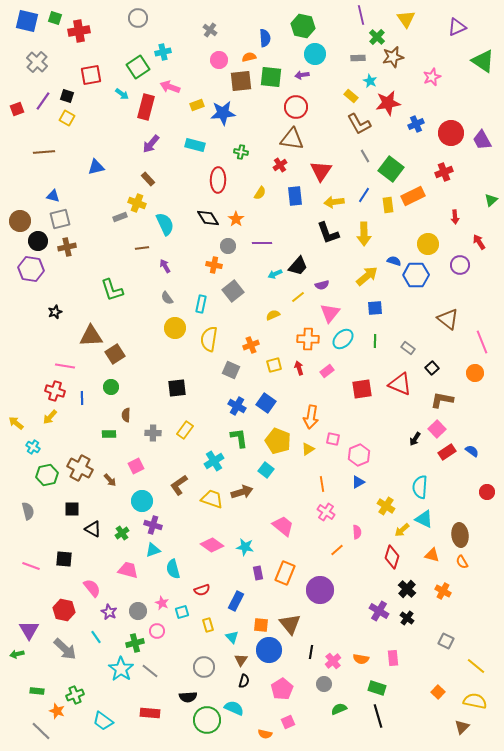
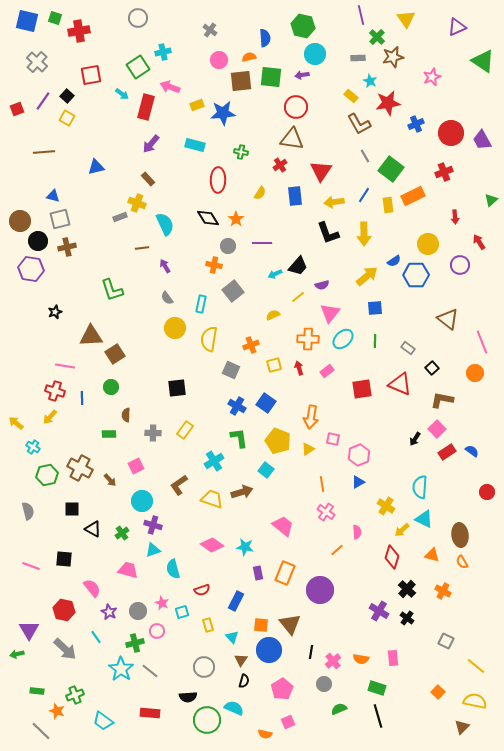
black square at (67, 96): rotated 24 degrees clockwise
blue semicircle at (394, 261): rotated 128 degrees clockwise
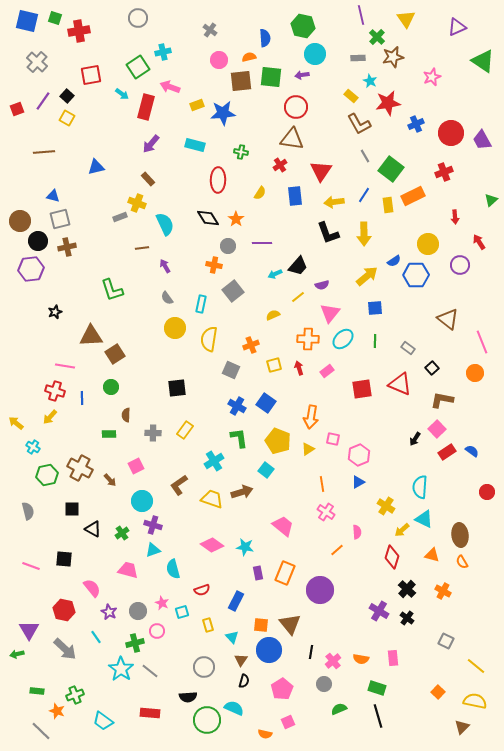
purple hexagon at (31, 269): rotated 15 degrees counterclockwise
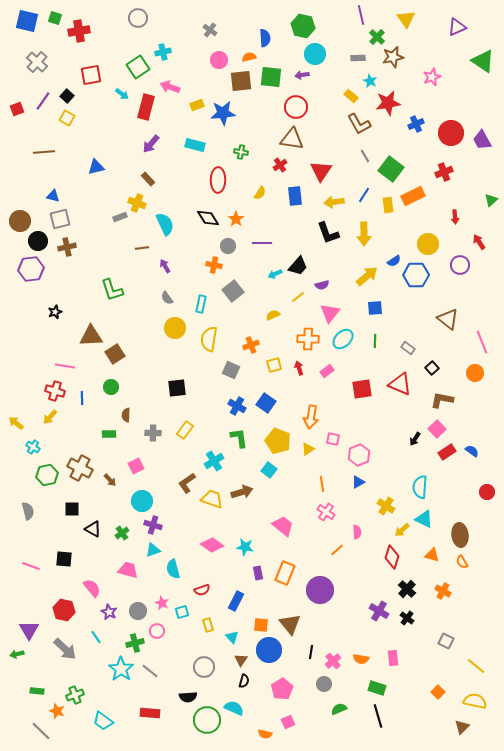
cyan square at (266, 470): moved 3 px right
brown L-shape at (179, 485): moved 8 px right, 2 px up
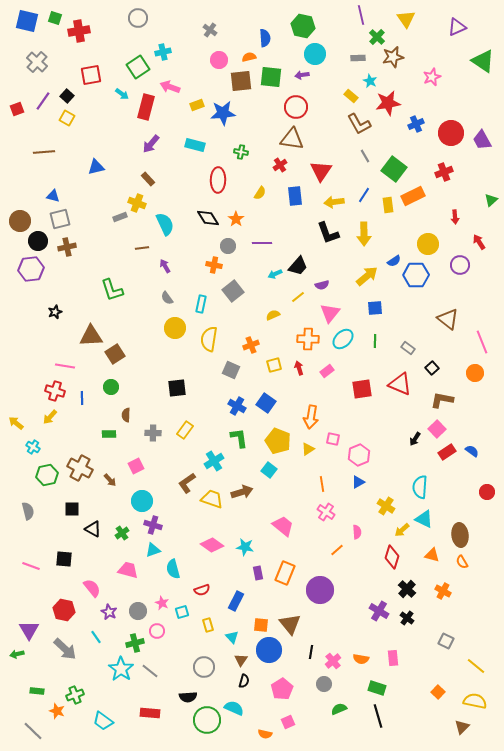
green square at (391, 169): moved 3 px right
gray line at (41, 731): moved 8 px left
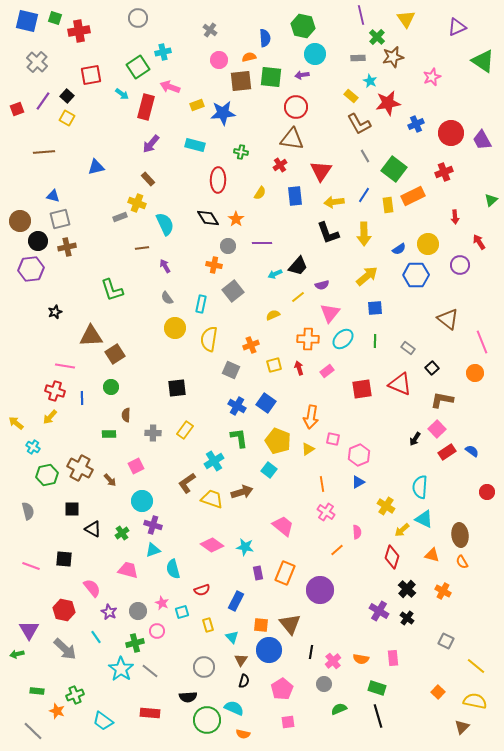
blue semicircle at (394, 261): moved 5 px right, 12 px up
pink square at (288, 722): rotated 16 degrees clockwise
orange semicircle at (265, 734): moved 22 px left
